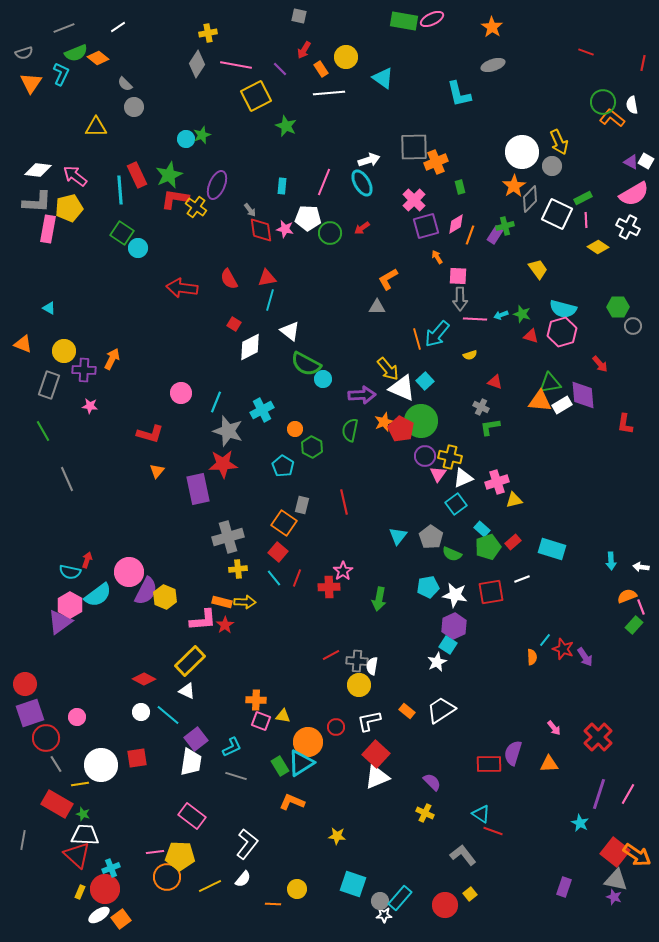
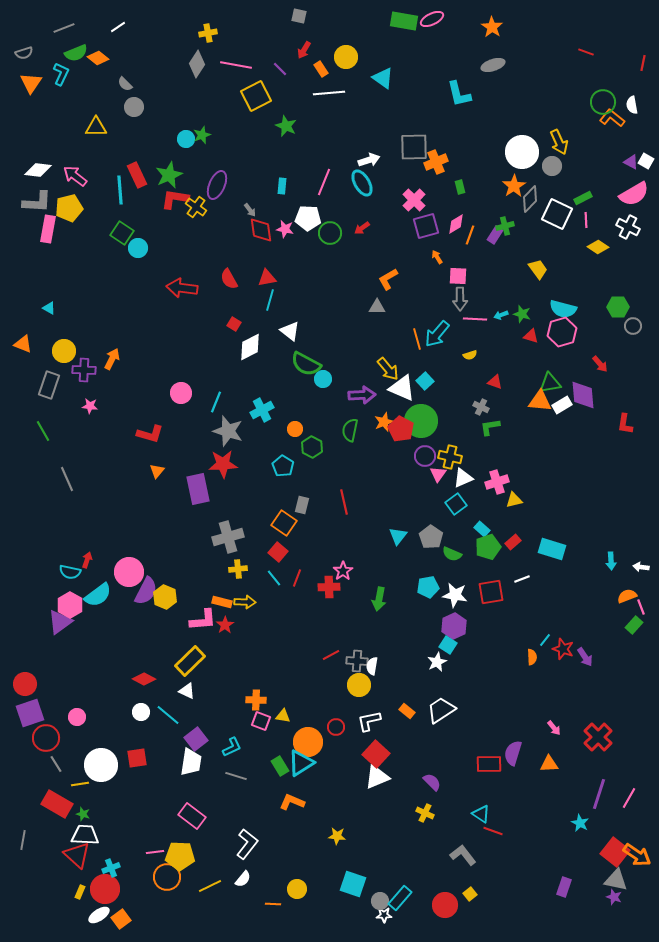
pink line at (628, 794): moved 1 px right, 4 px down
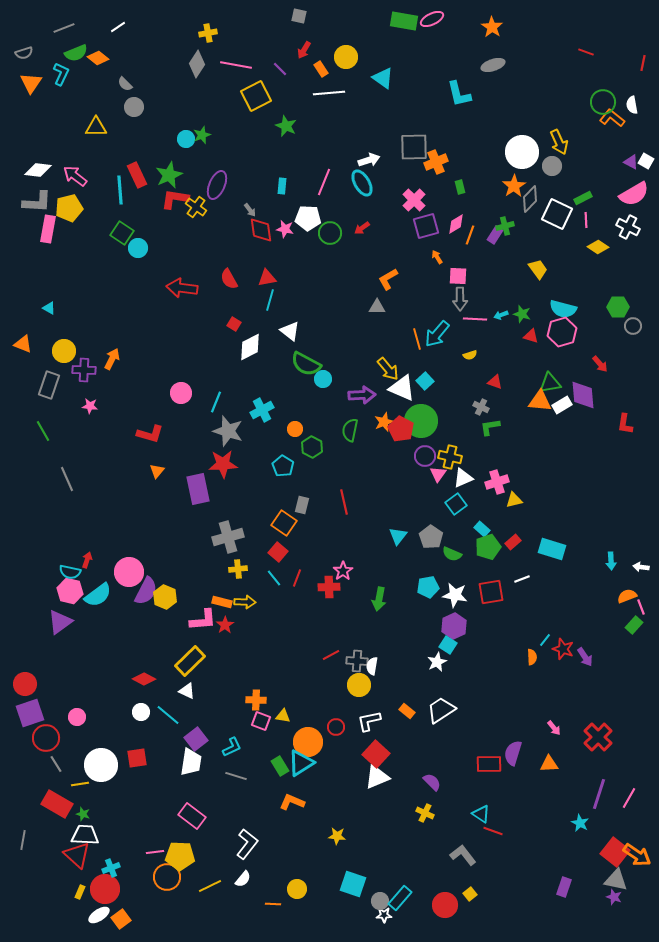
pink hexagon at (70, 605): moved 14 px up; rotated 15 degrees counterclockwise
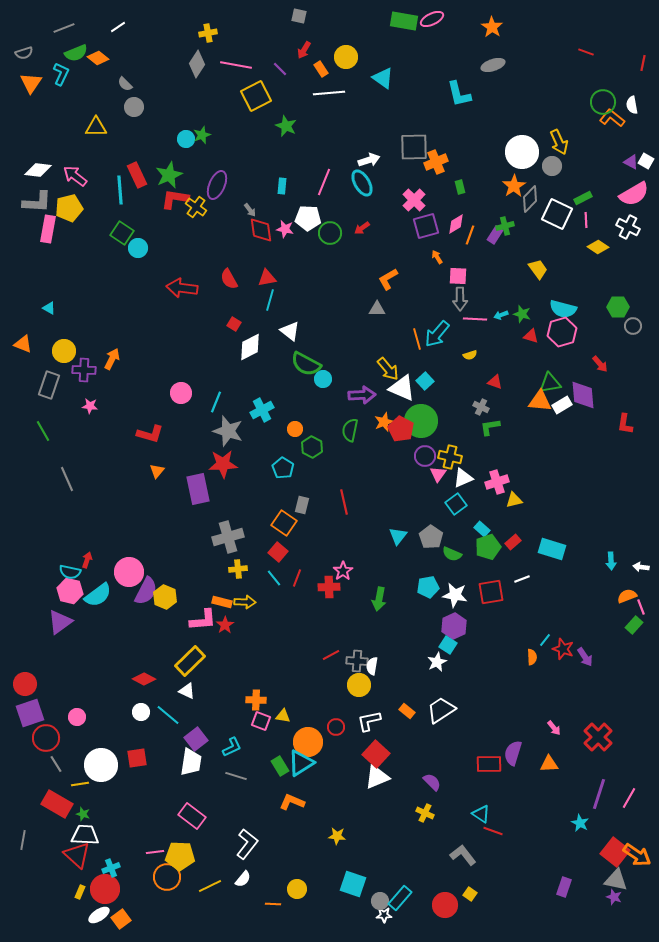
gray triangle at (377, 307): moved 2 px down
cyan pentagon at (283, 466): moved 2 px down
yellow square at (470, 894): rotated 16 degrees counterclockwise
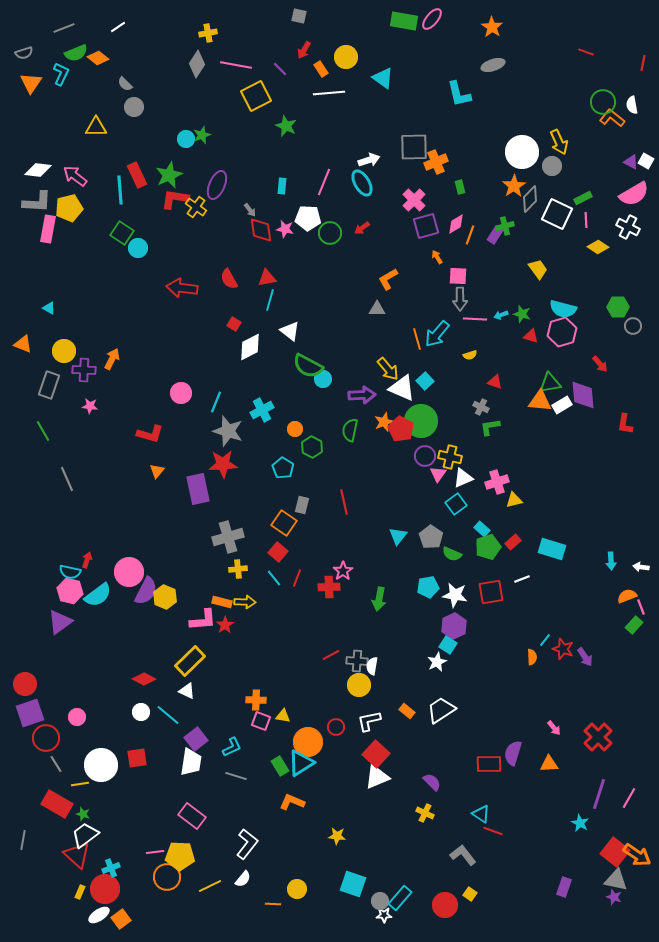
pink ellipse at (432, 19): rotated 25 degrees counterclockwise
green semicircle at (306, 364): moved 2 px right, 2 px down
white trapezoid at (85, 835): rotated 40 degrees counterclockwise
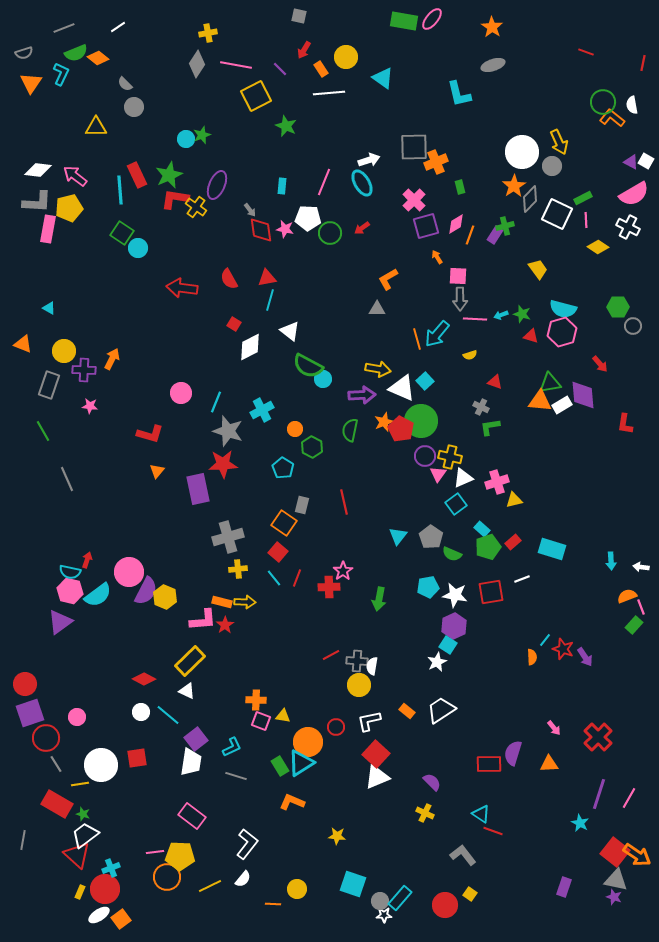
yellow arrow at (388, 369): moved 10 px left; rotated 40 degrees counterclockwise
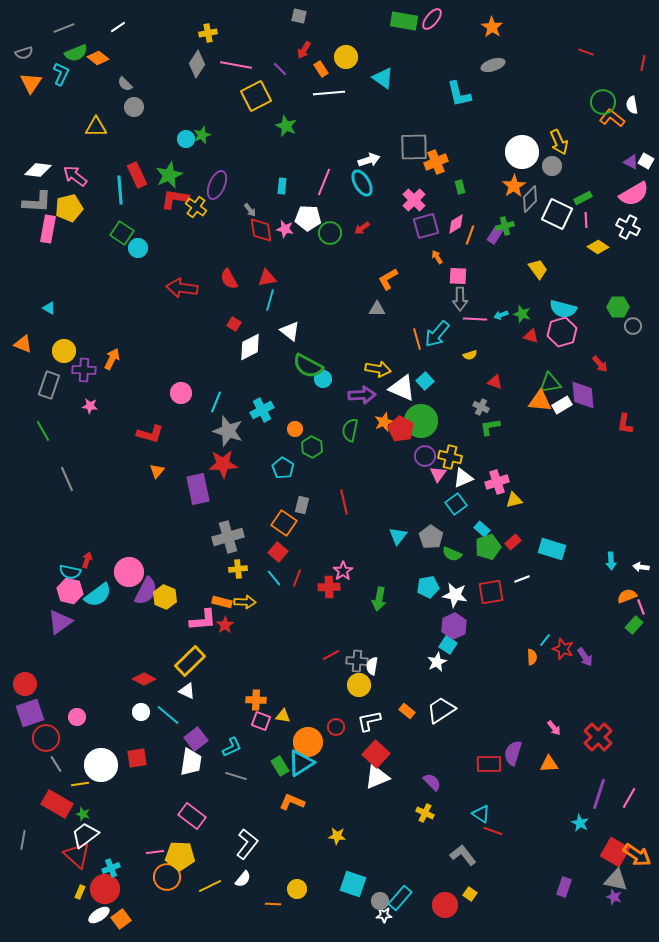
red square at (615, 852): rotated 8 degrees counterclockwise
